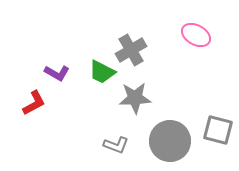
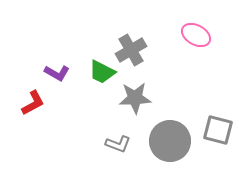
red L-shape: moved 1 px left
gray L-shape: moved 2 px right, 1 px up
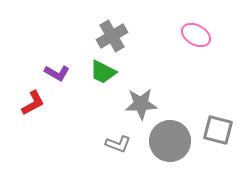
gray cross: moved 19 px left, 14 px up
green trapezoid: moved 1 px right
gray star: moved 6 px right, 6 px down
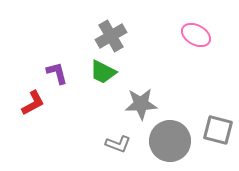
gray cross: moved 1 px left
purple L-shape: rotated 135 degrees counterclockwise
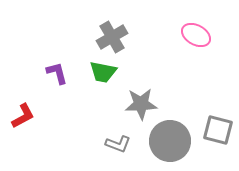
gray cross: moved 1 px right, 1 px down
green trapezoid: rotated 16 degrees counterclockwise
red L-shape: moved 10 px left, 13 px down
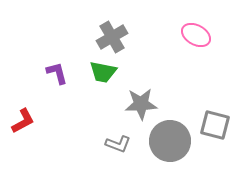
red L-shape: moved 5 px down
gray square: moved 3 px left, 5 px up
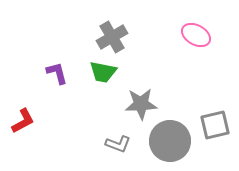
gray square: rotated 28 degrees counterclockwise
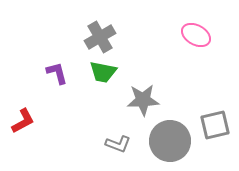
gray cross: moved 12 px left
gray star: moved 2 px right, 4 px up
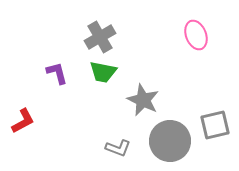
pink ellipse: rotated 40 degrees clockwise
gray star: rotated 28 degrees clockwise
gray L-shape: moved 4 px down
